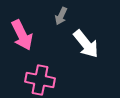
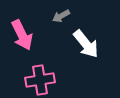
gray arrow: rotated 36 degrees clockwise
pink cross: rotated 20 degrees counterclockwise
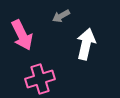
white arrow: rotated 128 degrees counterclockwise
pink cross: moved 1 px up; rotated 8 degrees counterclockwise
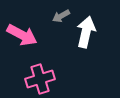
pink arrow: rotated 36 degrees counterclockwise
white arrow: moved 12 px up
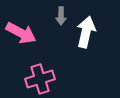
gray arrow: rotated 60 degrees counterclockwise
pink arrow: moved 1 px left, 2 px up
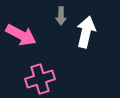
pink arrow: moved 2 px down
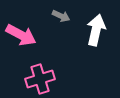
gray arrow: rotated 66 degrees counterclockwise
white arrow: moved 10 px right, 2 px up
